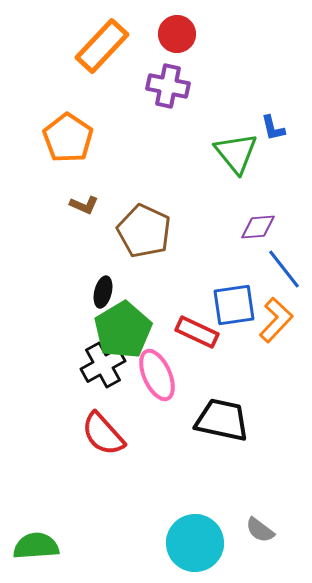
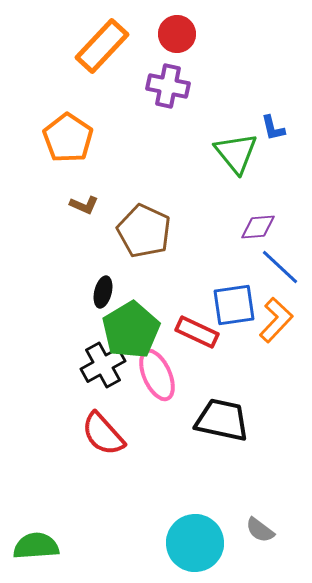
blue line: moved 4 px left, 2 px up; rotated 9 degrees counterclockwise
green pentagon: moved 8 px right
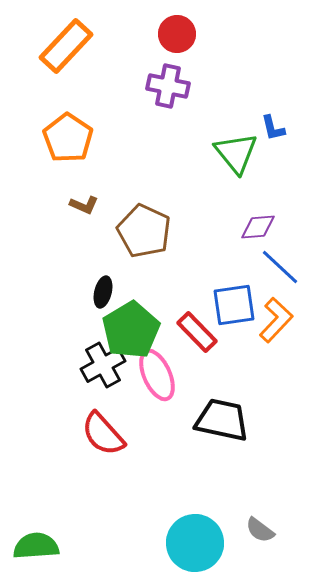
orange rectangle: moved 36 px left
red rectangle: rotated 21 degrees clockwise
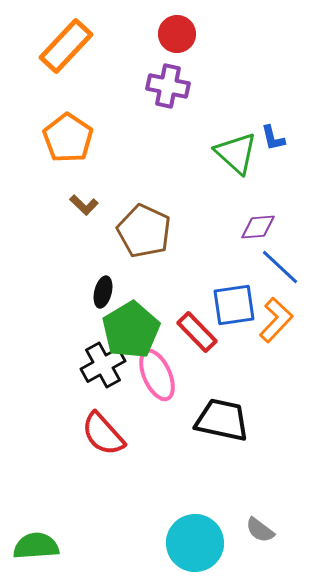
blue L-shape: moved 10 px down
green triangle: rotated 9 degrees counterclockwise
brown L-shape: rotated 20 degrees clockwise
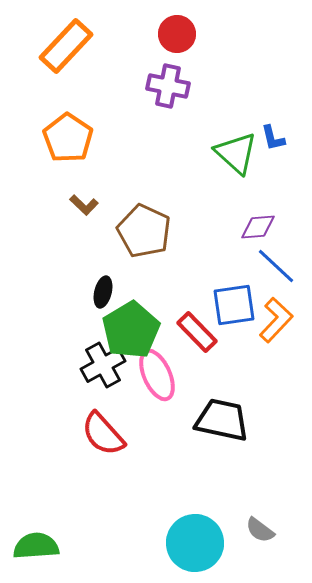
blue line: moved 4 px left, 1 px up
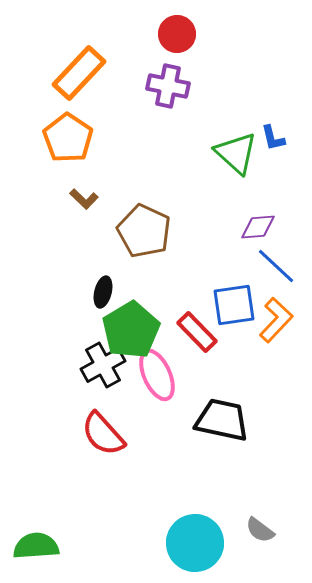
orange rectangle: moved 13 px right, 27 px down
brown L-shape: moved 6 px up
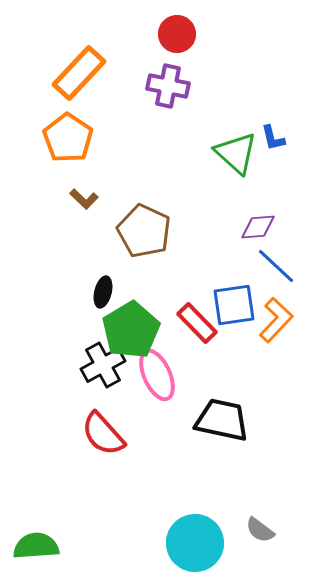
red rectangle: moved 9 px up
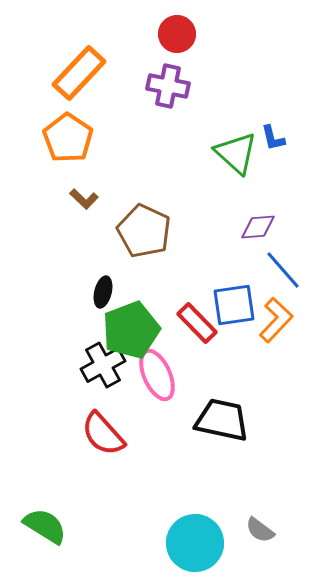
blue line: moved 7 px right, 4 px down; rotated 6 degrees clockwise
green pentagon: rotated 10 degrees clockwise
green semicircle: moved 9 px right, 20 px up; rotated 36 degrees clockwise
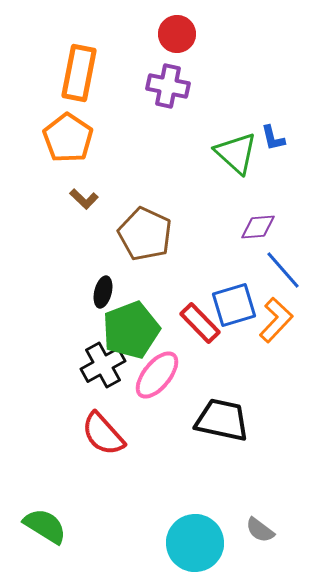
orange rectangle: rotated 32 degrees counterclockwise
brown pentagon: moved 1 px right, 3 px down
blue square: rotated 9 degrees counterclockwise
red rectangle: moved 3 px right
pink ellipse: rotated 63 degrees clockwise
